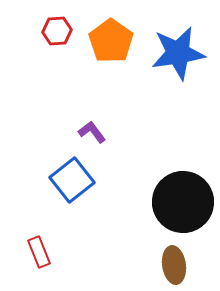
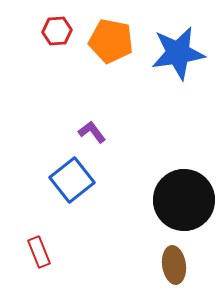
orange pentagon: rotated 24 degrees counterclockwise
black circle: moved 1 px right, 2 px up
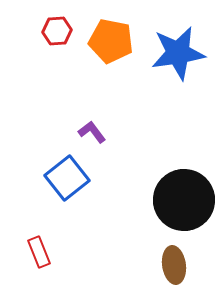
blue square: moved 5 px left, 2 px up
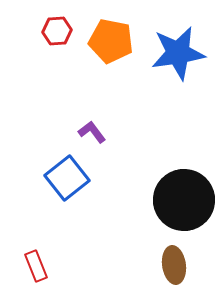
red rectangle: moved 3 px left, 14 px down
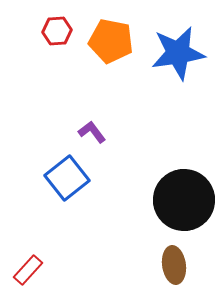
red rectangle: moved 8 px left, 4 px down; rotated 64 degrees clockwise
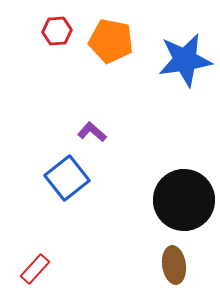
blue star: moved 7 px right, 7 px down
purple L-shape: rotated 12 degrees counterclockwise
red rectangle: moved 7 px right, 1 px up
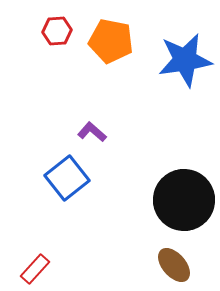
brown ellipse: rotated 33 degrees counterclockwise
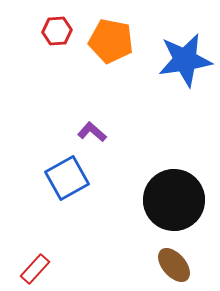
blue square: rotated 9 degrees clockwise
black circle: moved 10 px left
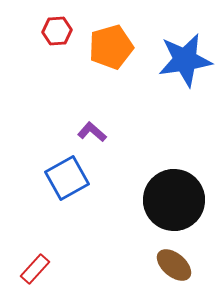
orange pentagon: moved 6 px down; rotated 27 degrees counterclockwise
brown ellipse: rotated 9 degrees counterclockwise
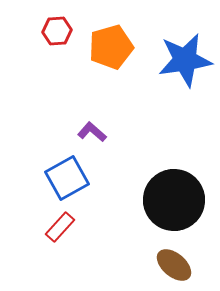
red rectangle: moved 25 px right, 42 px up
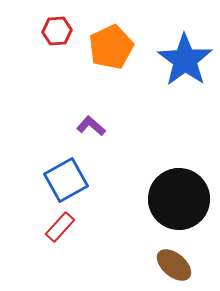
orange pentagon: rotated 9 degrees counterclockwise
blue star: rotated 28 degrees counterclockwise
purple L-shape: moved 1 px left, 6 px up
blue square: moved 1 px left, 2 px down
black circle: moved 5 px right, 1 px up
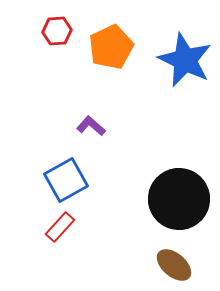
blue star: rotated 10 degrees counterclockwise
